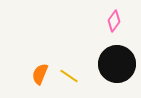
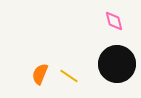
pink diamond: rotated 50 degrees counterclockwise
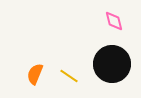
black circle: moved 5 px left
orange semicircle: moved 5 px left
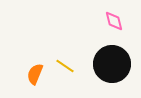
yellow line: moved 4 px left, 10 px up
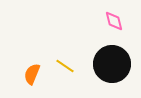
orange semicircle: moved 3 px left
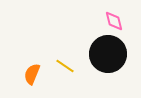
black circle: moved 4 px left, 10 px up
